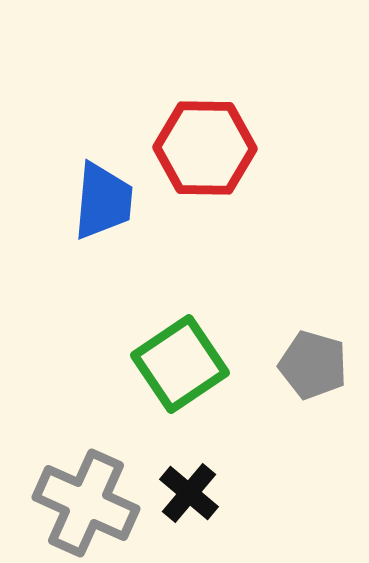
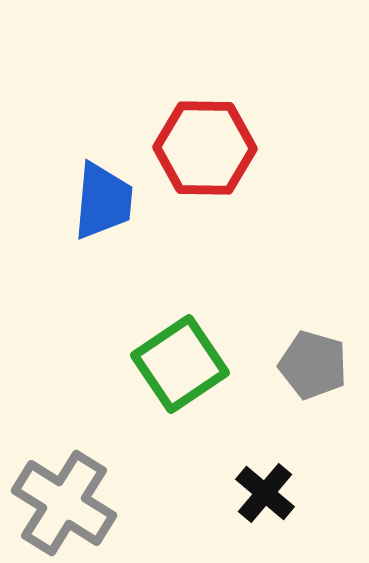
black cross: moved 76 px right
gray cross: moved 22 px left; rotated 8 degrees clockwise
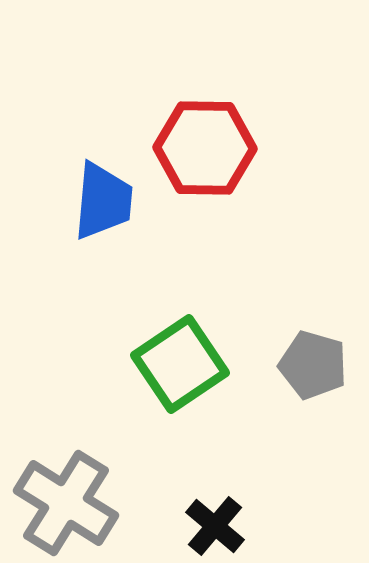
black cross: moved 50 px left, 33 px down
gray cross: moved 2 px right
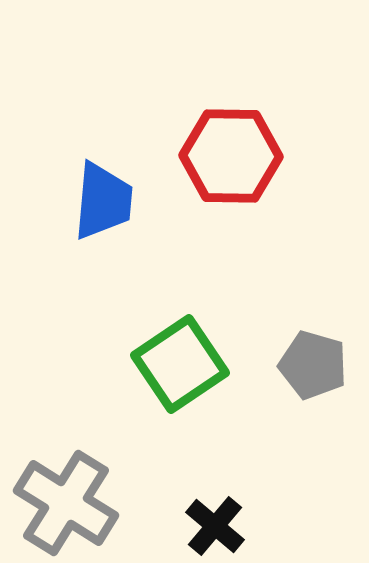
red hexagon: moved 26 px right, 8 px down
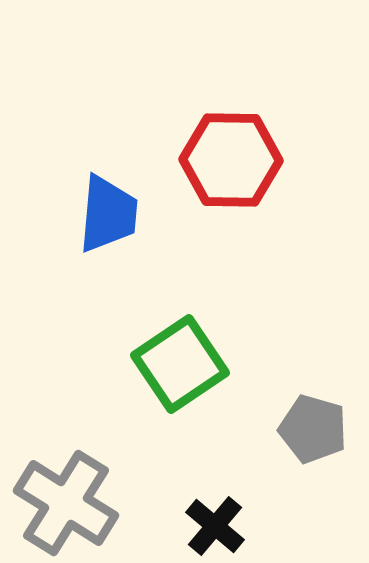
red hexagon: moved 4 px down
blue trapezoid: moved 5 px right, 13 px down
gray pentagon: moved 64 px down
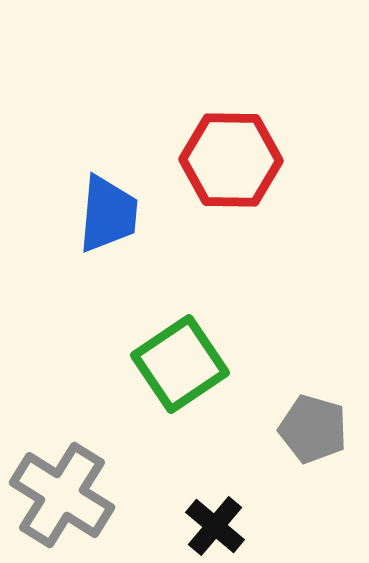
gray cross: moved 4 px left, 8 px up
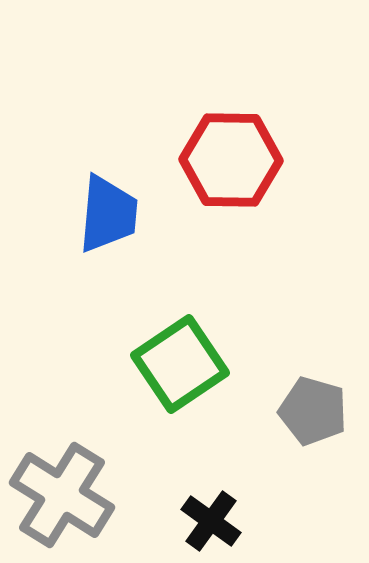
gray pentagon: moved 18 px up
black cross: moved 4 px left, 5 px up; rotated 4 degrees counterclockwise
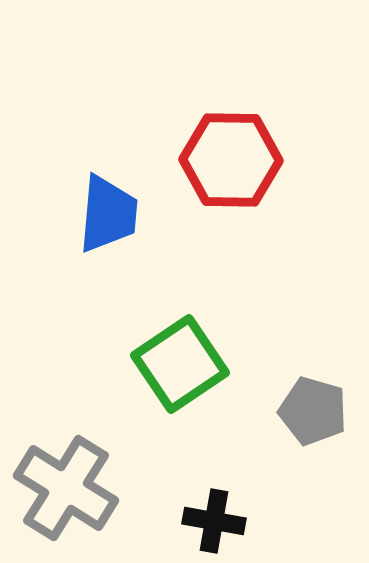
gray cross: moved 4 px right, 7 px up
black cross: moved 3 px right; rotated 26 degrees counterclockwise
